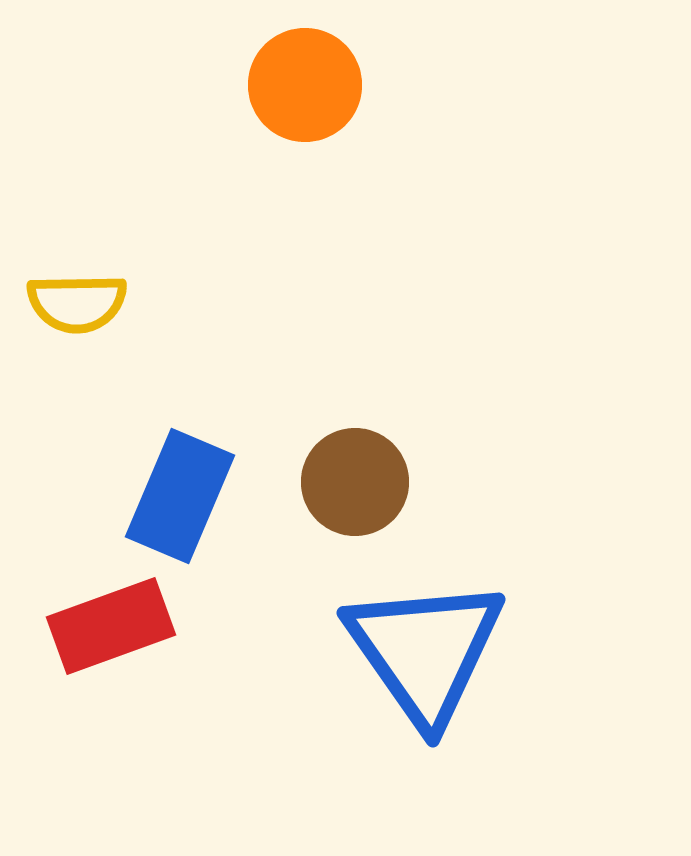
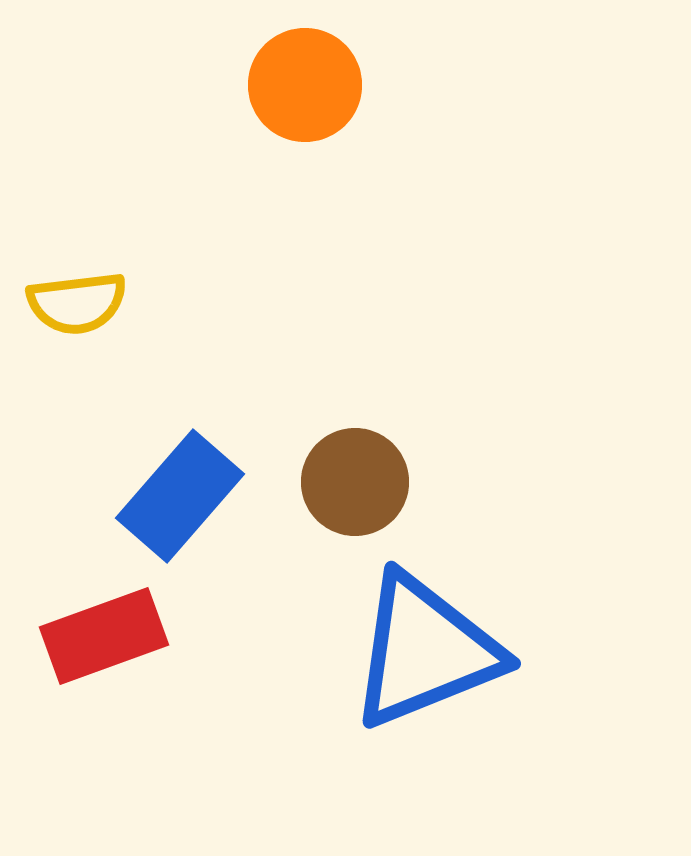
yellow semicircle: rotated 6 degrees counterclockwise
blue rectangle: rotated 18 degrees clockwise
red rectangle: moved 7 px left, 10 px down
blue triangle: rotated 43 degrees clockwise
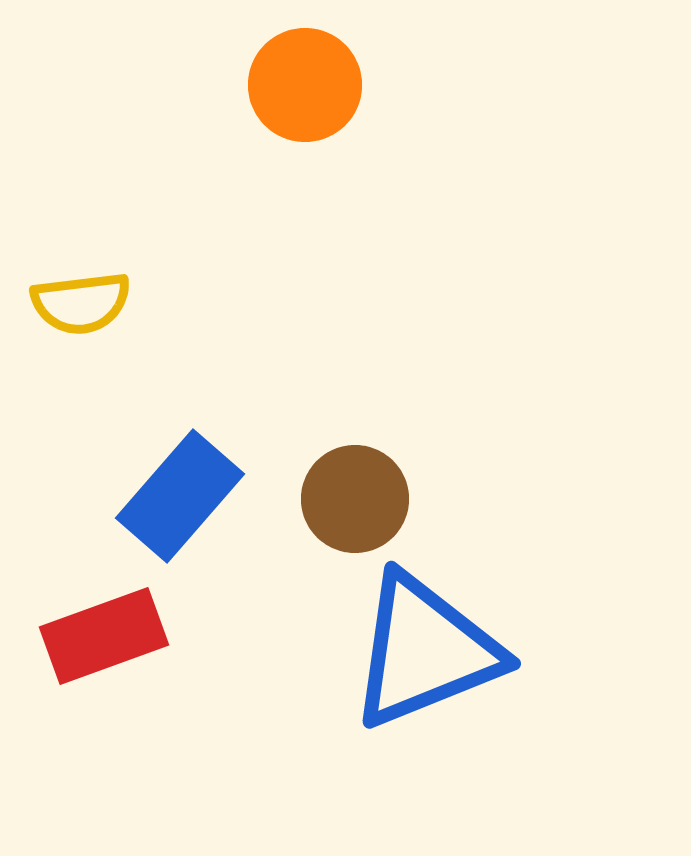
yellow semicircle: moved 4 px right
brown circle: moved 17 px down
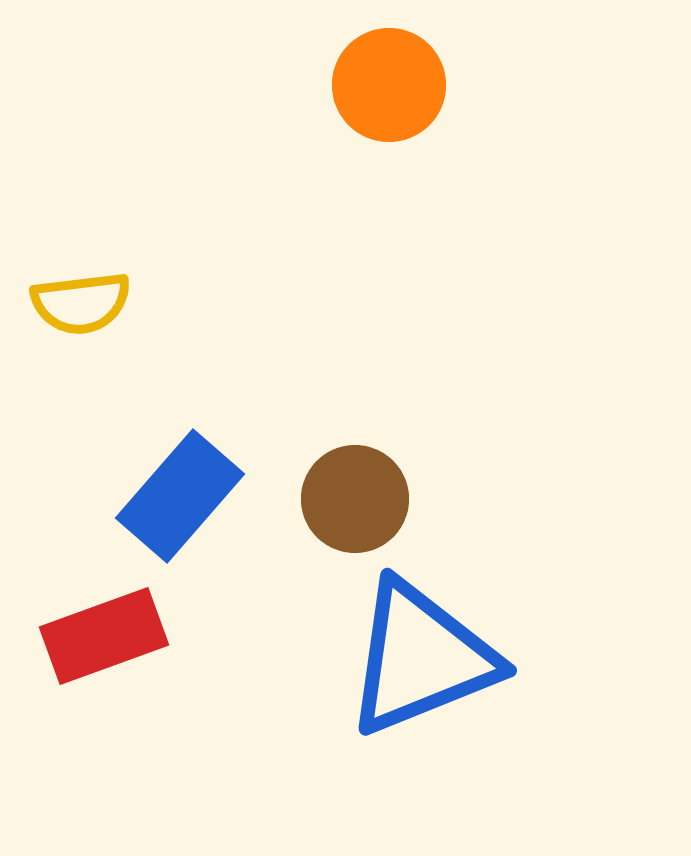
orange circle: moved 84 px right
blue triangle: moved 4 px left, 7 px down
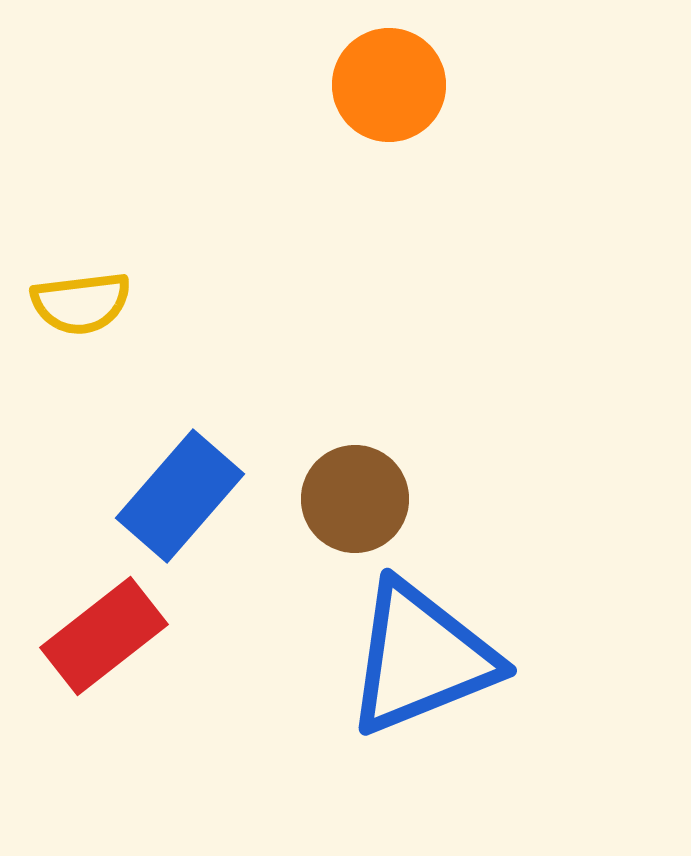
red rectangle: rotated 18 degrees counterclockwise
